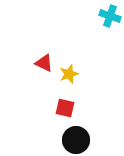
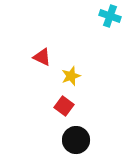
red triangle: moved 2 px left, 6 px up
yellow star: moved 2 px right, 2 px down
red square: moved 1 px left, 2 px up; rotated 24 degrees clockwise
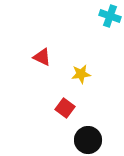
yellow star: moved 10 px right, 2 px up; rotated 12 degrees clockwise
red square: moved 1 px right, 2 px down
black circle: moved 12 px right
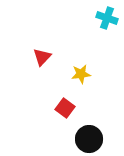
cyan cross: moved 3 px left, 2 px down
red triangle: rotated 48 degrees clockwise
black circle: moved 1 px right, 1 px up
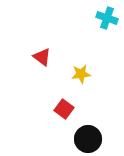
red triangle: rotated 36 degrees counterclockwise
red square: moved 1 px left, 1 px down
black circle: moved 1 px left
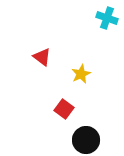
yellow star: rotated 18 degrees counterclockwise
black circle: moved 2 px left, 1 px down
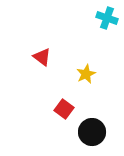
yellow star: moved 5 px right
black circle: moved 6 px right, 8 px up
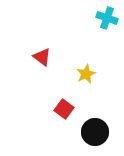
black circle: moved 3 px right
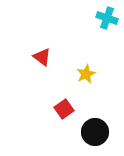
red square: rotated 18 degrees clockwise
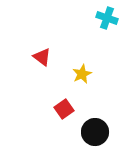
yellow star: moved 4 px left
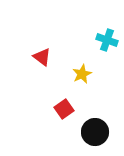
cyan cross: moved 22 px down
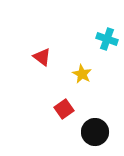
cyan cross: moved 1 px up
yellow star: rotated 18 degrees counterclockwise
